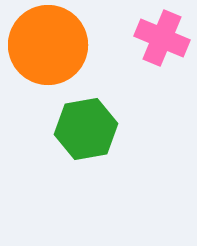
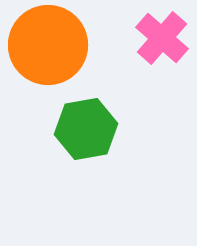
pink cross: rotated 18 degrees clockwise
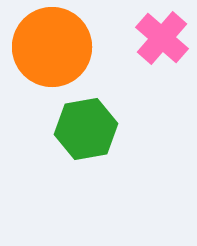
orange circle: moved 4 px right, 2 px down
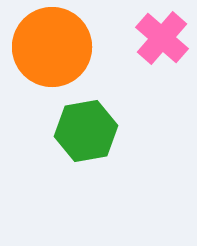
green hexagon: moved 2 px down
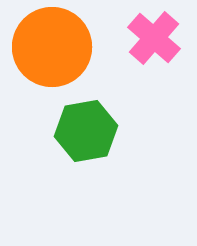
pink cross: moved 8 px left
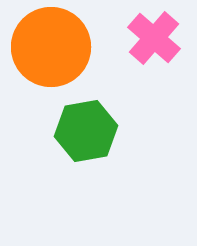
orange circle: moved 1 px left
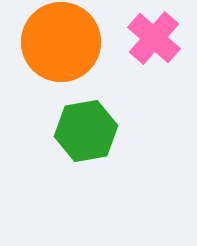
orange circle: moved 10 px right, 5 px up
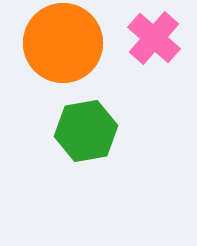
orange circle: moved 2 px right, 1 px down
